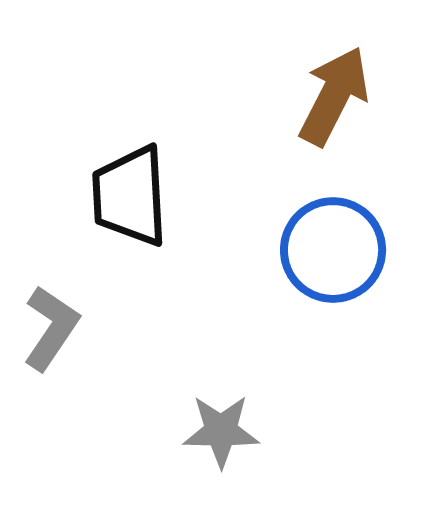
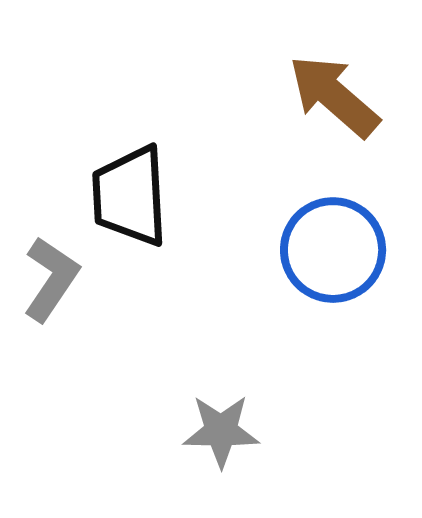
brown arrow: rotated 76 degrees counterclockwise
gray L-shape: moved 49 px up
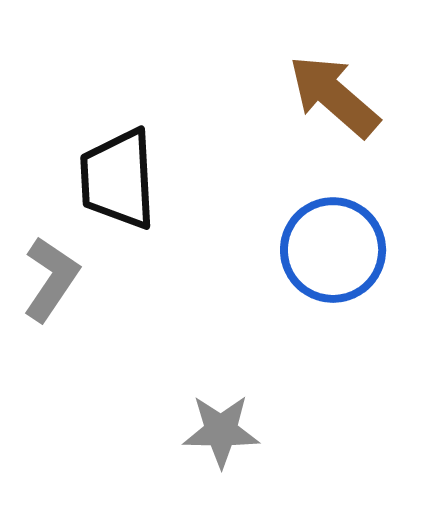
black trapezoid: moved 12 px left, 17 px up
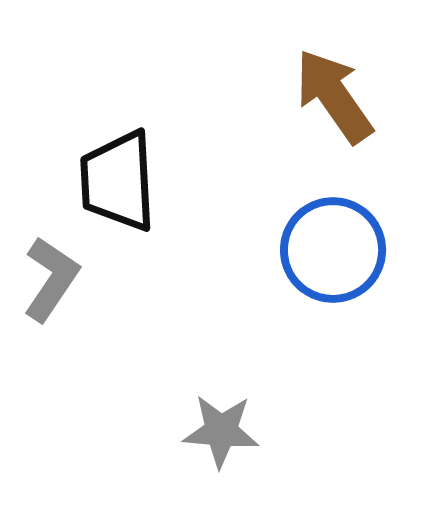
brown arrow: rotated 14 degrees clockwise
black trapezoid: moved 2 px down
gray star: rotated 4 degrees clockwise
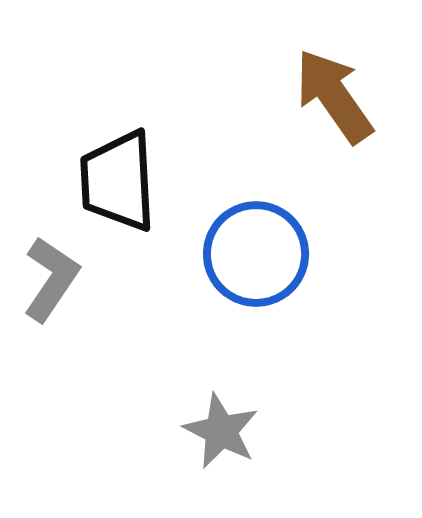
blue circle: moved 77 px left, 4 px down
gray star: rotated 22 degrees clockwise
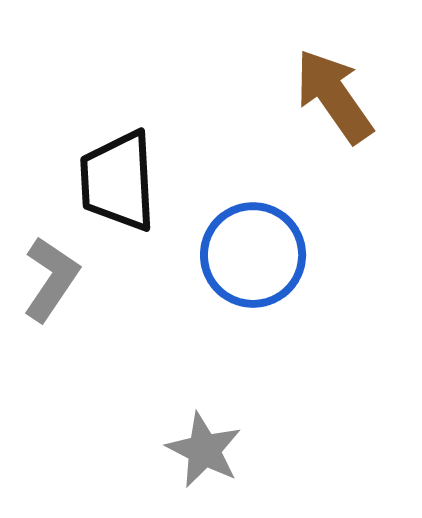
blue circle: moved 3 px left, 1 px down
gray star: moved 17 px left, 19 px down
